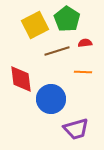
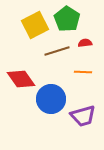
red diamond: rotated 28 degrees counterclockwise
purple trapezoid: moved 7 px right, 13 px up
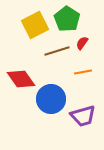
red semicircle: moved 3 px left; rotated 48 degrees counterclockwise
orange line: rotated 12 degrees counterclockwise
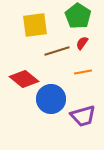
green pentagon: moved 11 px right, 3 px up
yellow square: rotated 20 degrees clockwise
red diamond: moved 3 px right; rotated 16 degrees counterclockwise
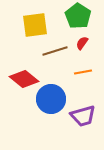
brown line: moved 2 px left
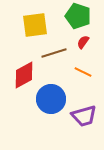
green pentagon: rotated 15 degrees counterclockwise
red semicircle: moved 1 px right, 1 px up
brown line: moved 1 px left, 2 px down
orange line: rotated 36 degrees clockwise
red diamond: moved 4 px up; rotated 68 degrees counterclockwise
purple trapezoid: moved 1 px right
